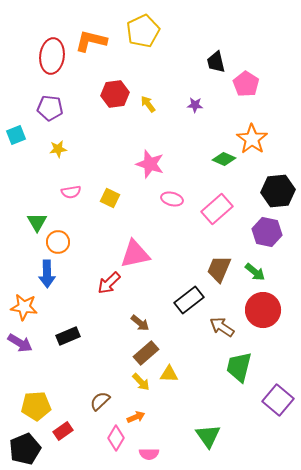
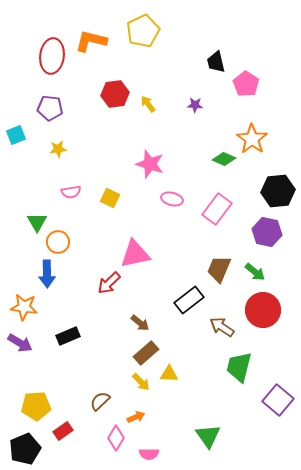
pink rectangle at (217, 209): rotated 12 degrees counterclockwise
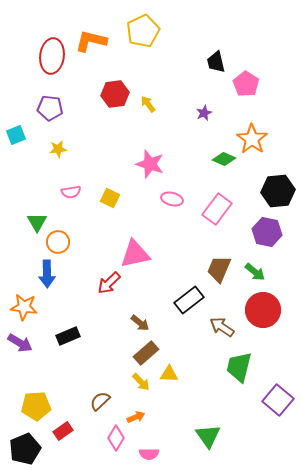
purple star at (195, 105): moved 9 px right, 8 px down; rotated 28 degrees counterclockwise
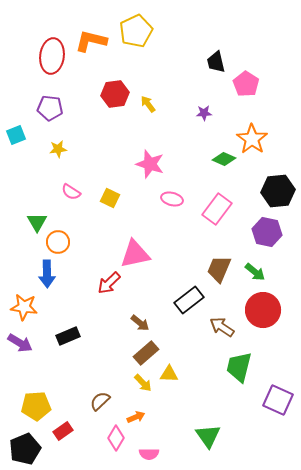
yellow pentagon at (143, 31): moved 7 px left
purple star at (204, 113): rotated 21 degrees clockwise
pink semicircle at (71, 192): rotated 42 degrees clockwise
yellow arrow at (141, 382): moved 2 px right, 1 px down
purple square at (278, 400): rotated 16 degrees counterclockwise
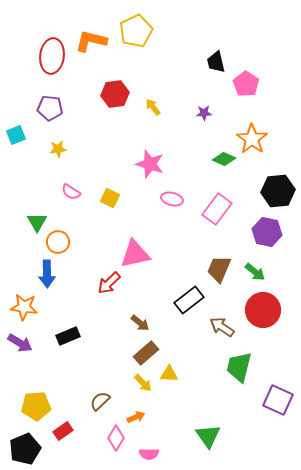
yellow arrow at (148, 104): moved 5 px right, 3 px down
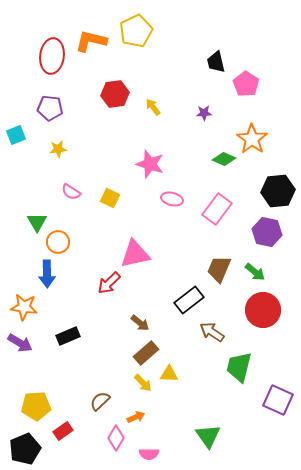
brown arrow at (222, 327): moved 10 px left, 5 px down
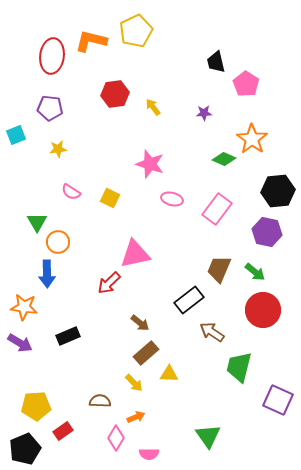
yellow arrow at (143, 383): moved 9 px left
brown semicircle at (100, 401): rotated 45 degrees clockwise
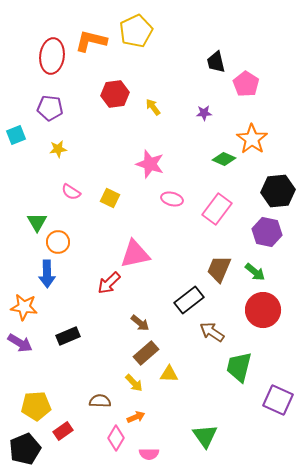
green triangle at (208, 436): moved 3 px left
